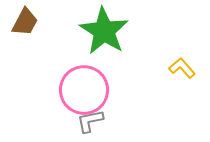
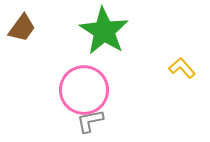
brown trapezoid: moved 3 px left, 6 px down; rotated 8 degrees clockwise
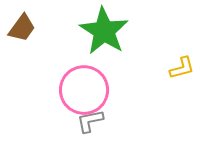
yellow L-shape: rotated 116 degrees clockwise
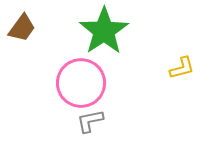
green star: rotated 6 degrees clockwise
pink circle: moved 3 px left, 7 px up
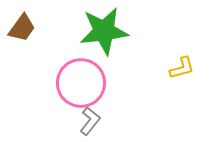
green star: rotated 27 degrees clockwise
gray L-shape: rotated 140 degrees clockwise
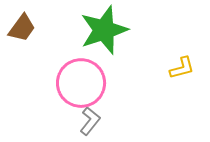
green star: moved 1 px up; rotated 12 degrees counterclockwise
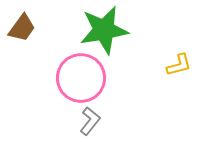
green star: rotated 9 degrees clockwise
yellow L-shape: moved 3 px left, 3 px up
pink circle: moved 5 px up
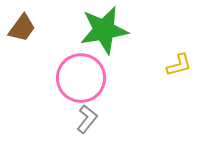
gray L-shape: moved 3 px left, 2 px up
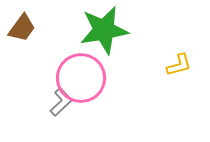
gray L-shape: moved 26 px left, 17 px up; rotated 8 degrees clockwise
